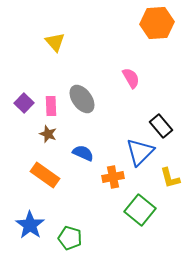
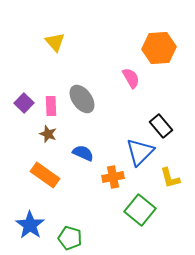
orange hexagon: moved 2 px right, 25 px down
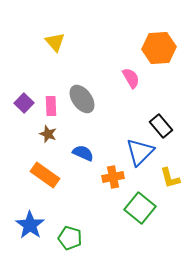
green square: moved 2 px up
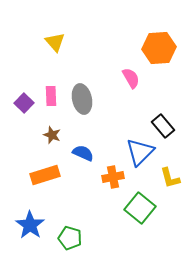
gray ellipse: rotated 24 degrees clockwise
pink rectangle: moved 10 px up
black rectangle: moved 2 px right
brown star: moved 4 px right, 1 px down
orange rectangle: rotated 52 degrees counterclockwise
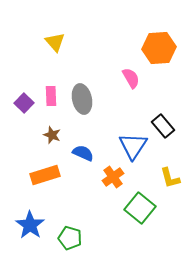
blue triangle: moved 7 px left, 6 px up; rotated 12 degrees counterclockwise
orange cross: rotated 25 degrees counterclockwise
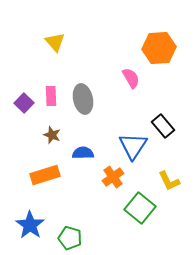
gray ellipse: moved 1 px right
blue semicircle: rotated 25 degrees counterclockwise
yellow L-shape: moved 1 px left, 3 px down; rotated 10 degrees counterclockwise
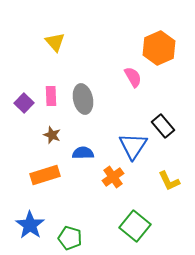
orange hexagon: rotated 20 degrees counterclockwise
pink semicircle: moved 2 px right, 1 px up
green square: moved 5 px left, 18 px down
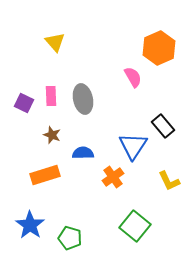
purple square: rotated 18 degrees counterclockwise
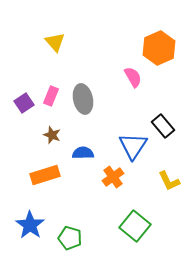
pink rectangle: rotated 24 degrees clockwise
purple square: rotated 30 degrees clockwise
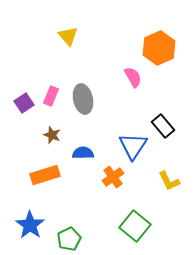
yellow triangle: moved 13 px right, 6 px up
green pentagon: moved 1 px left, 1 px down; rotated 30 degrees clockwise
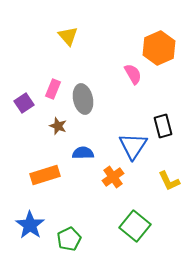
pink semicircle: moved 3 px up
pink rectangle: moved 2 px right, 7 px up
black rectangle: rotated 25 degrees clockwise
brown star: moved 6 px right, 9 px up
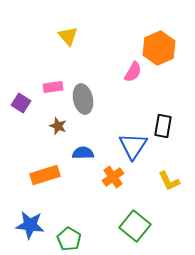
pink semicircle: moved 2 px up; rotated 60 degrees clockwise
pink rectangle: moved 2 px up; rotated 60 degrees clockwise
purple square: moved 3 px left; rotated 24 degrees counterclockwise
black rectangle: rotated 25 degrees clockwise
blue star: rotated 28 degrees counterclockwise
green pentagon: rotated 15 degrees counterclockwise
